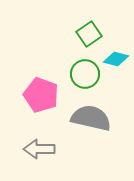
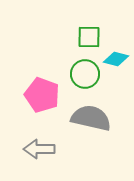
green square: moved 3 px down; rotated 35 degrees clockwise
pink pentagon: moved 1 px right
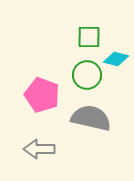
green circle: moved 2 px right, 1 px down
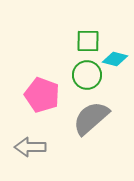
green square: moved 1 px left, 4 px down
cyan diamond: moved 1 px left
gray semicircle: rotated 54 degrees counterclockwise
gray arrow: moved 9 px left, 2 px up
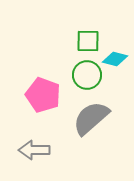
pink pentagon: moved 1 px right
gray arrow: moved 4 px right, 3 px down
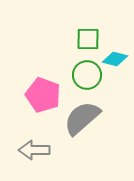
green square: moved 2 px up
gray semicircle: moved 9 px left
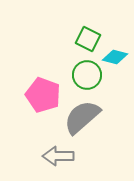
green square: rotated 25 degrees clockwise
cyan diamond: moved 2 px up
gray semicircle: moved 1 px up
gray arrow: moved 24 px right, 6 px down
